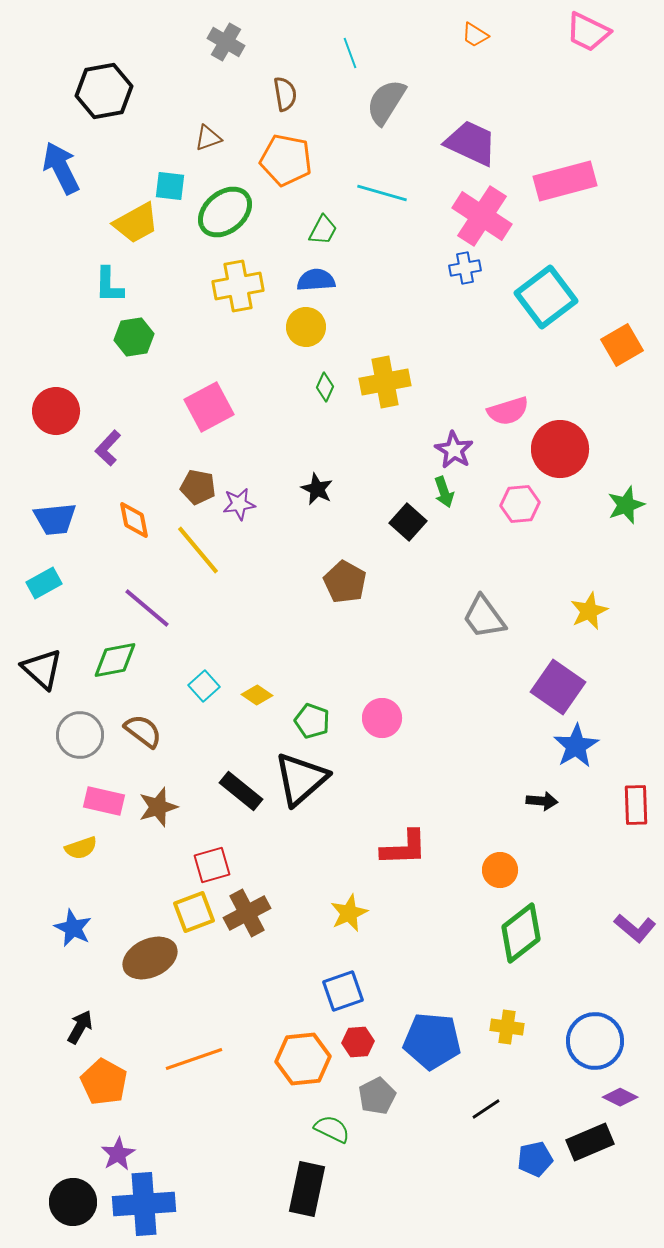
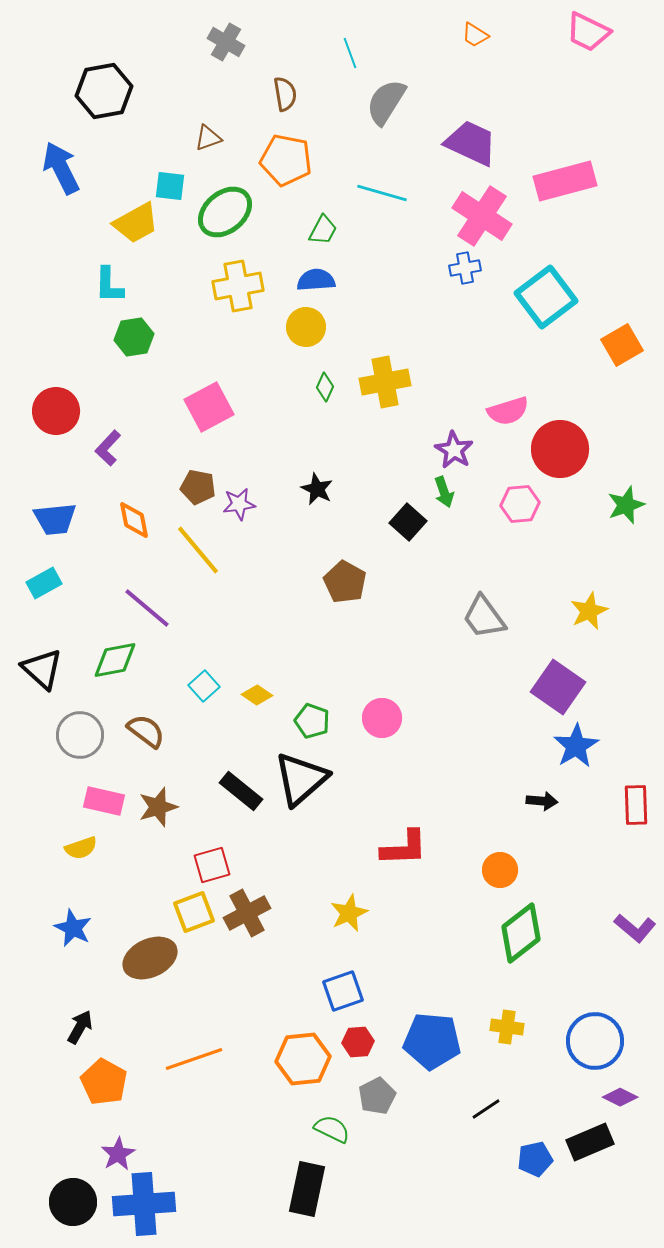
brown semicircle at (143, 731): moved 3 px right
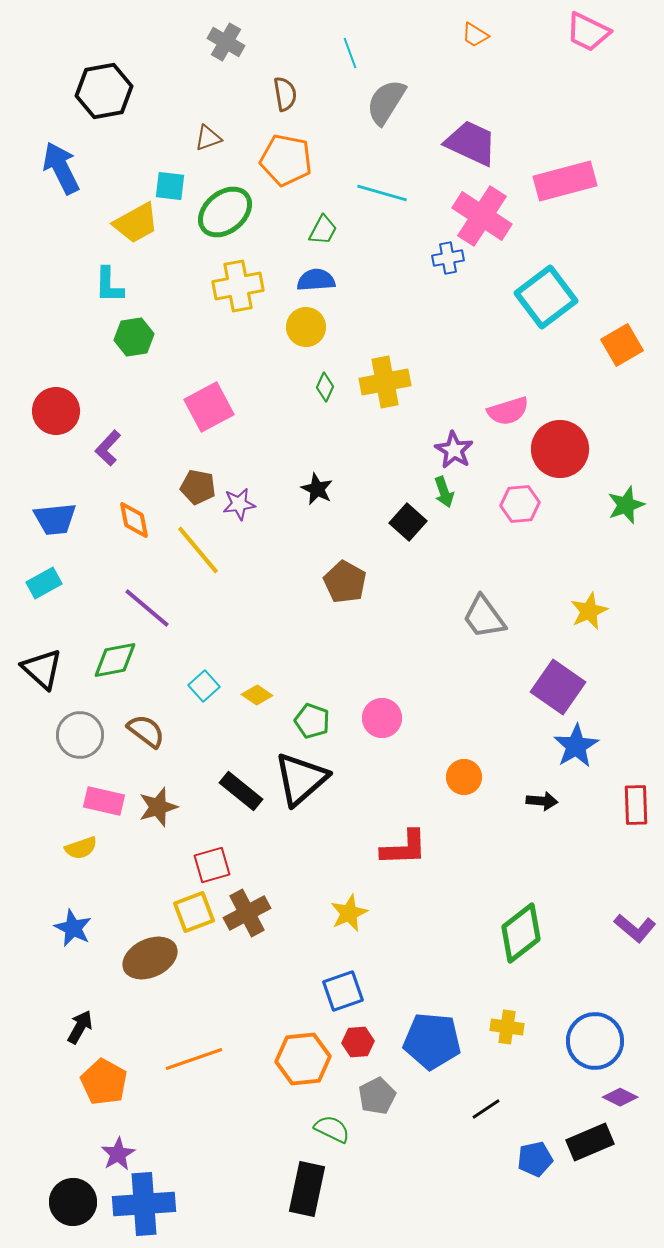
blue cross at (465, 268): moved 17 px left, 10 px up
orange circle at (500, 870): moved 36 px left, 93 px up
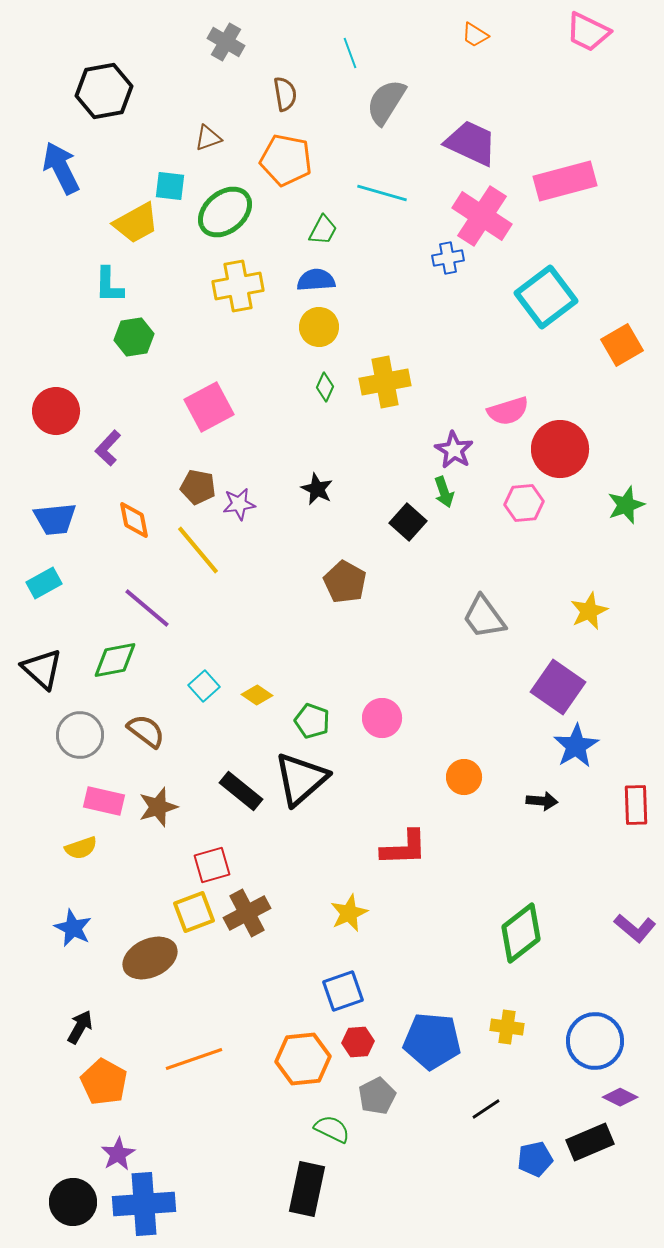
yellow circle at (306, 327): moved 13 px right
pink hexagon at (520, 504): moved 4 px right, 1 px up
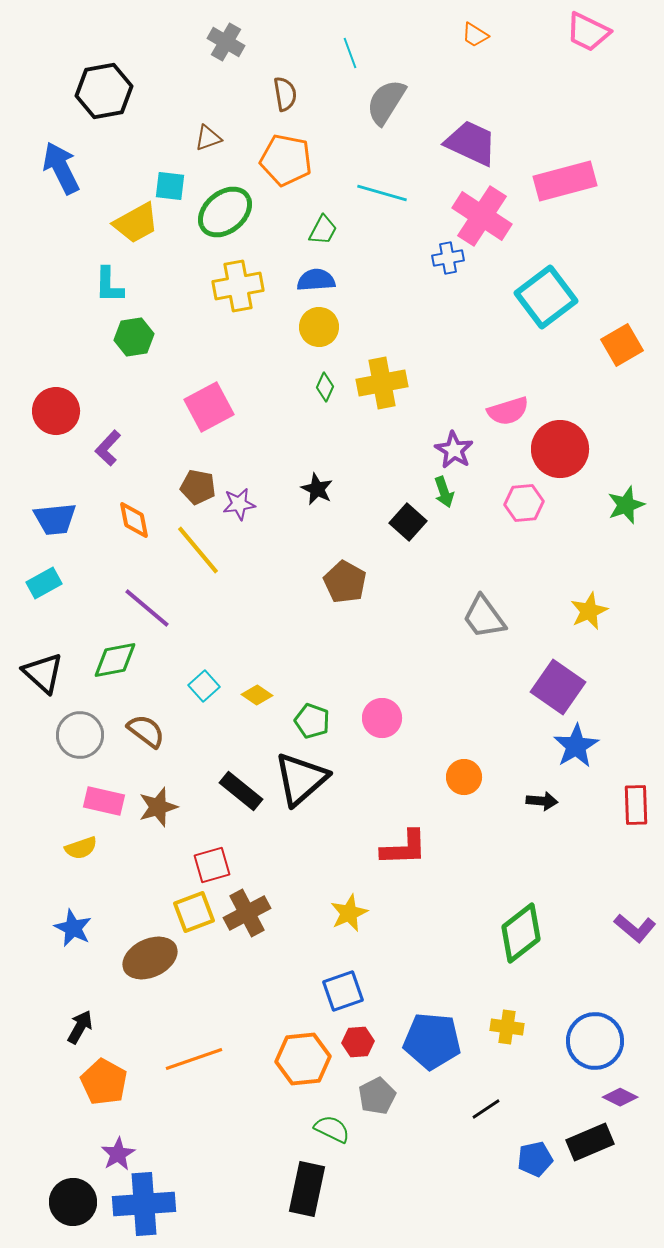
yellow cross at (385, 382): moved 3 px left, 1 px down
black triangle at (42, 669): moved 1 px right, 4 px down
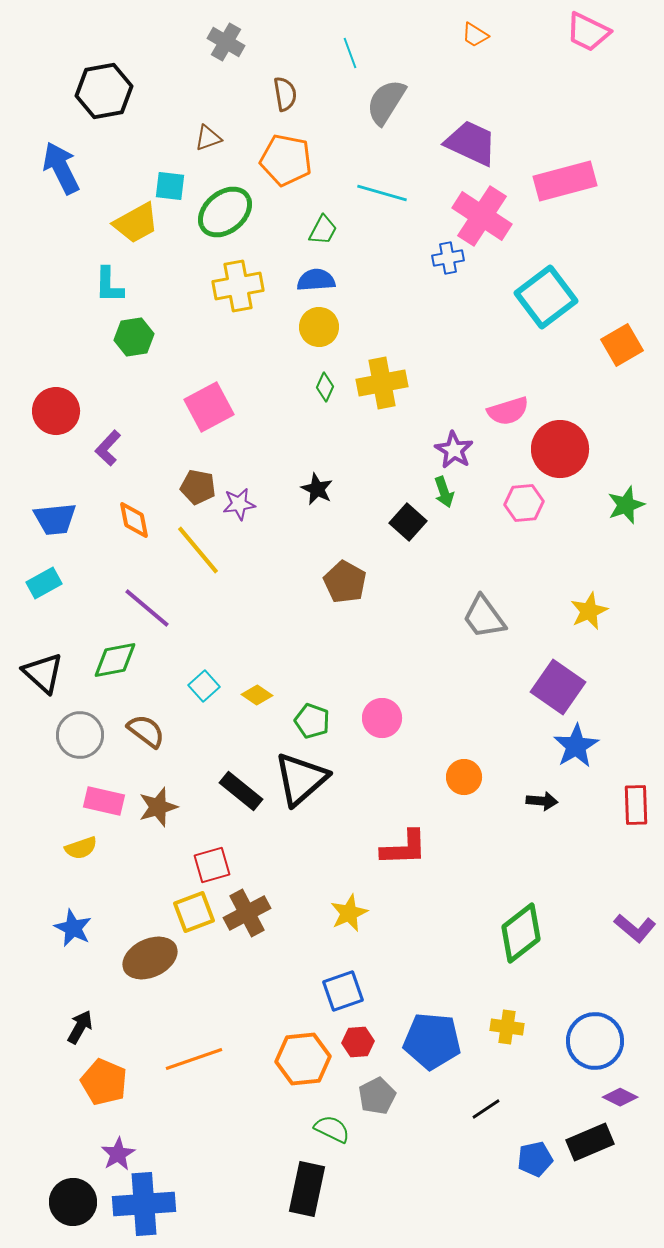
orange pentagon at (104, 1082): rotated 6 degrees counterclockwise
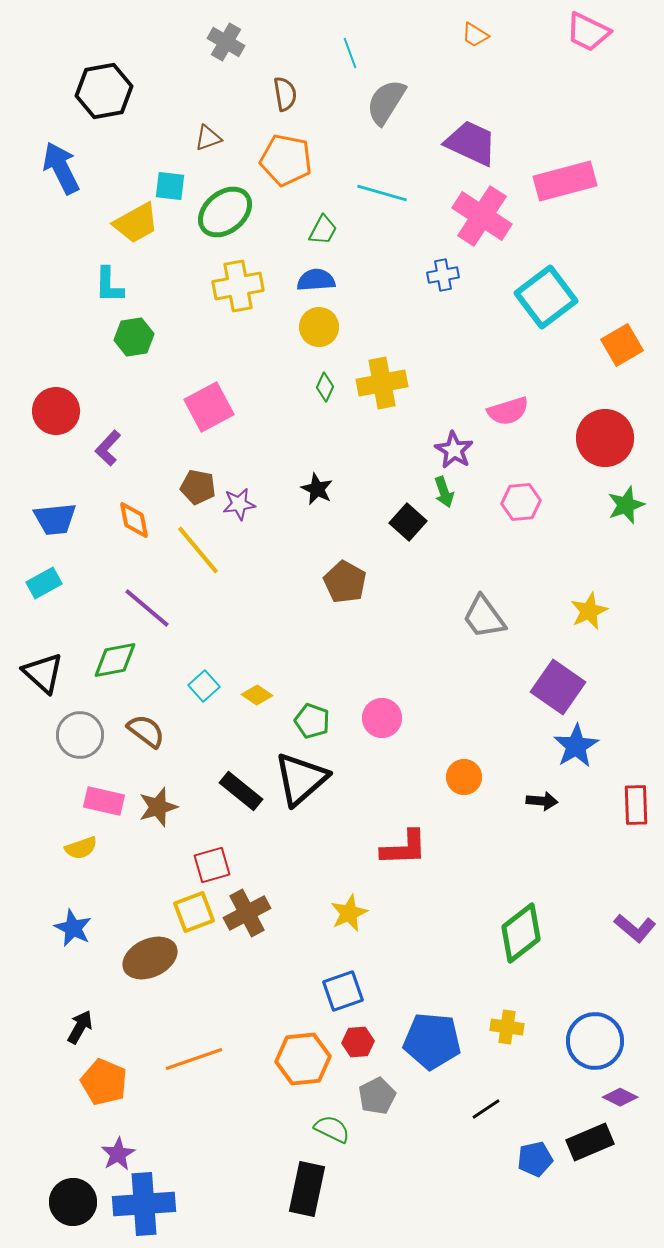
blue cross at (448, 258): moved 5 px left, 17 px down
red circle at (560, 449): moved 45 px right, 11 px up
pink hexagon at (524, 503): moved 3 px left, 1 px up
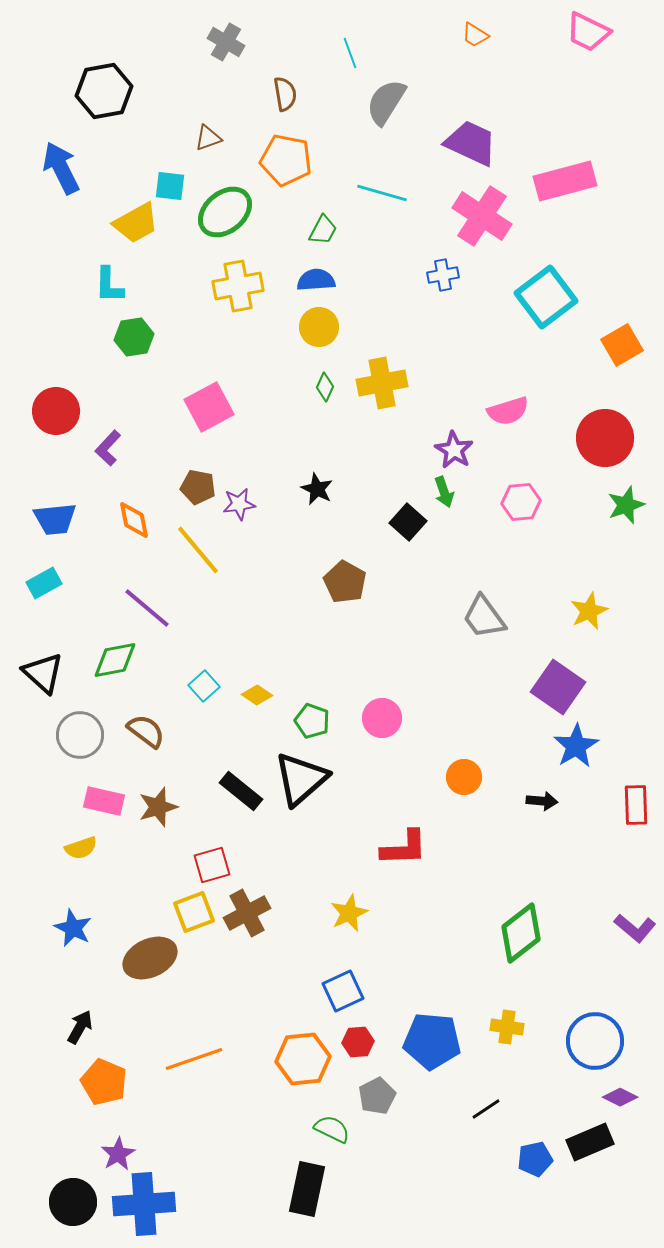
blue square at (343, 991): rotated 6 degrees counterclockwise
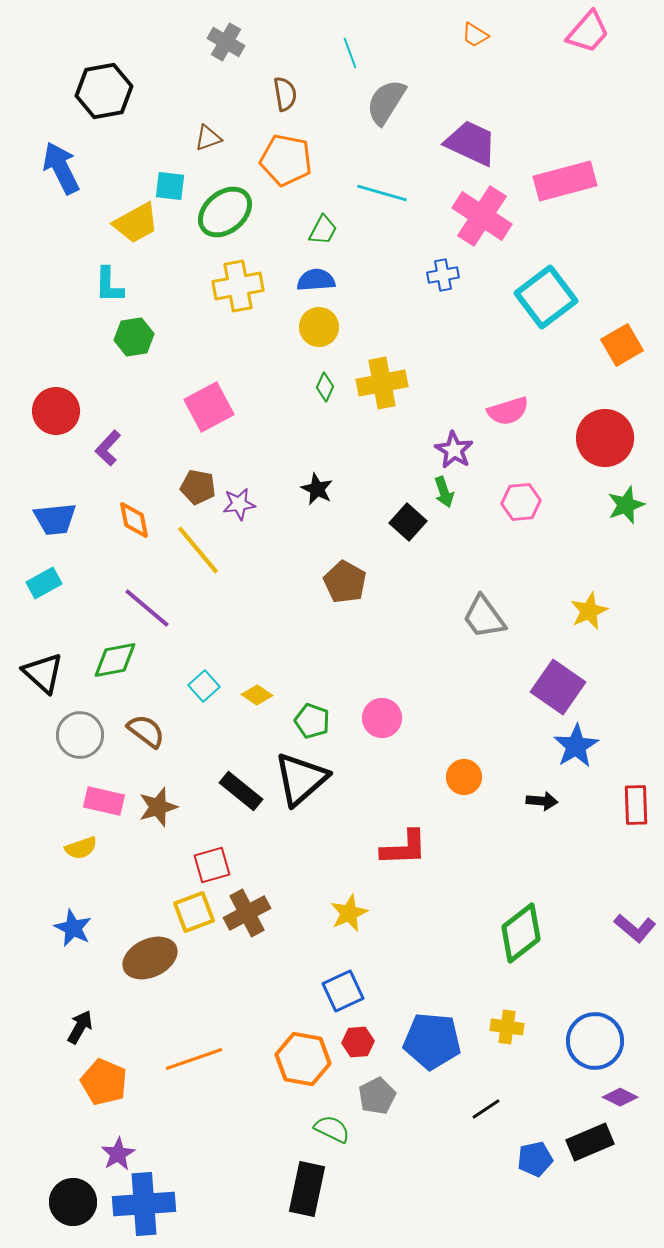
pink trapezoid at (588, 32): rotated 75 degrees counterclockwise
orange hexagon at (303, 1059): rotated 16 degrees clockwise
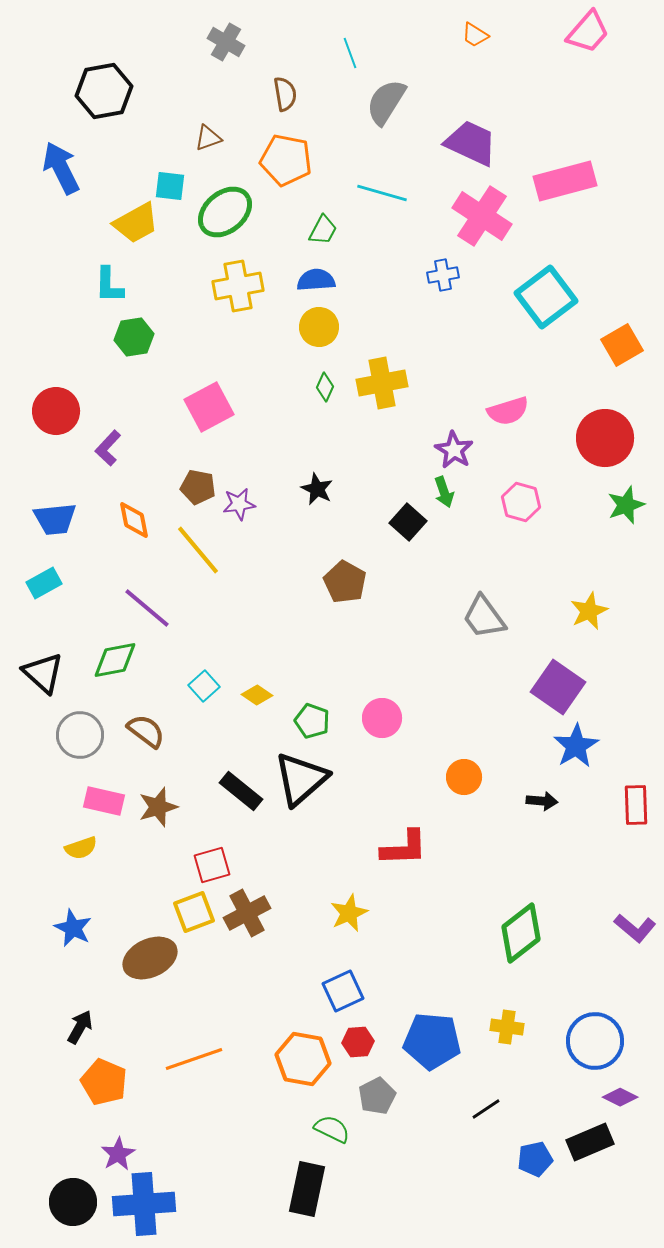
pink hexagon at (521, 502): rotated 21 degrees clockwise
